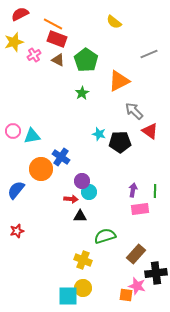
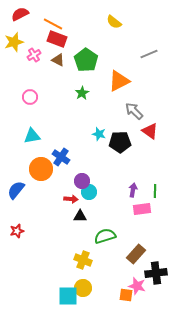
pink circle: moved 17 px right, 34 px up
pink rectangle: moved 2 px right
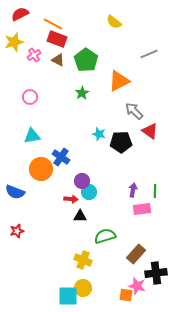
black pentagon: moved 1 px right
blue semicircle: moved 1 px left, 2 px down; rotated 108 degrees counterclockwise
